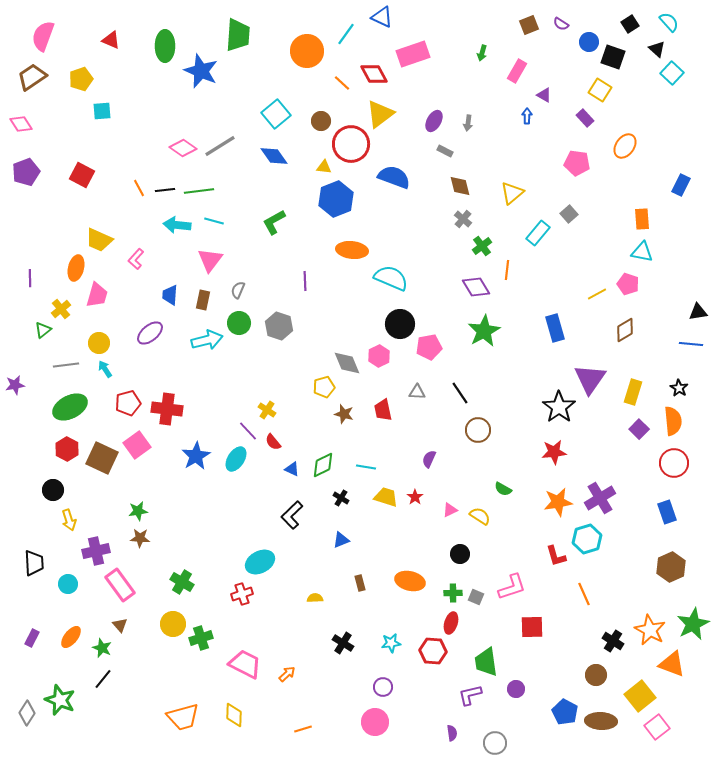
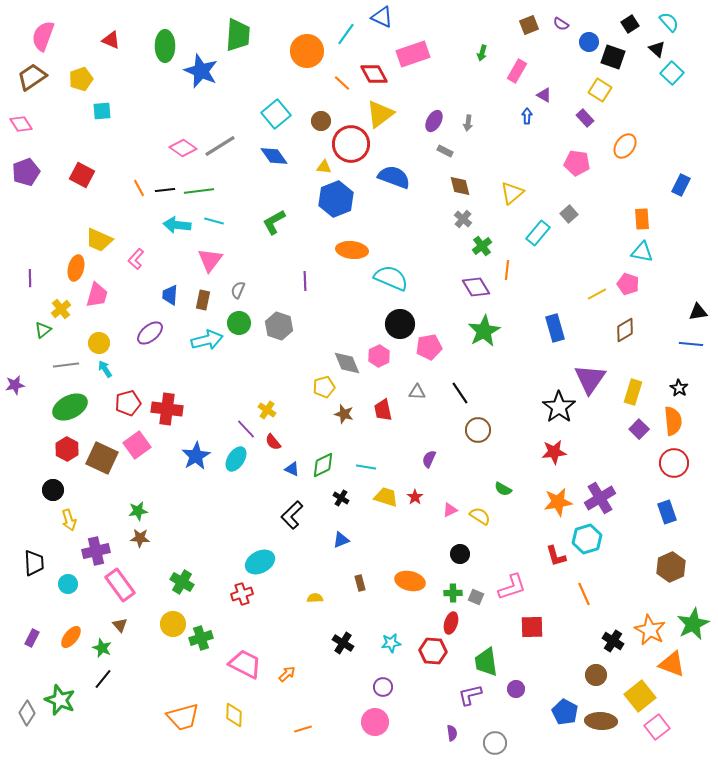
purple line at (248, 431): moved 2 px left, 2 px up
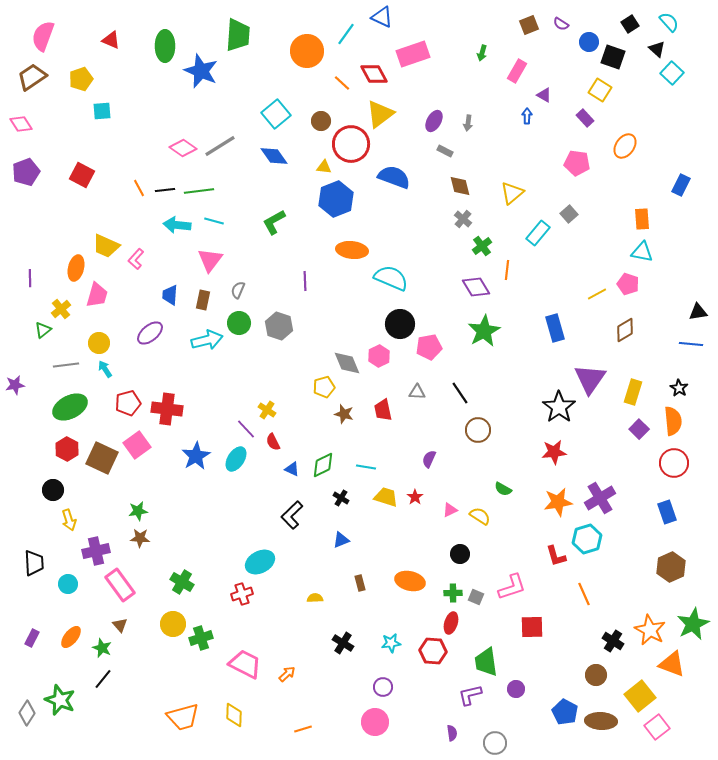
yellow trapezoid at (99, 240): moved 7 px right, 6 px down
red semicircle at (273, 442): rotated 12 degrees clockwise
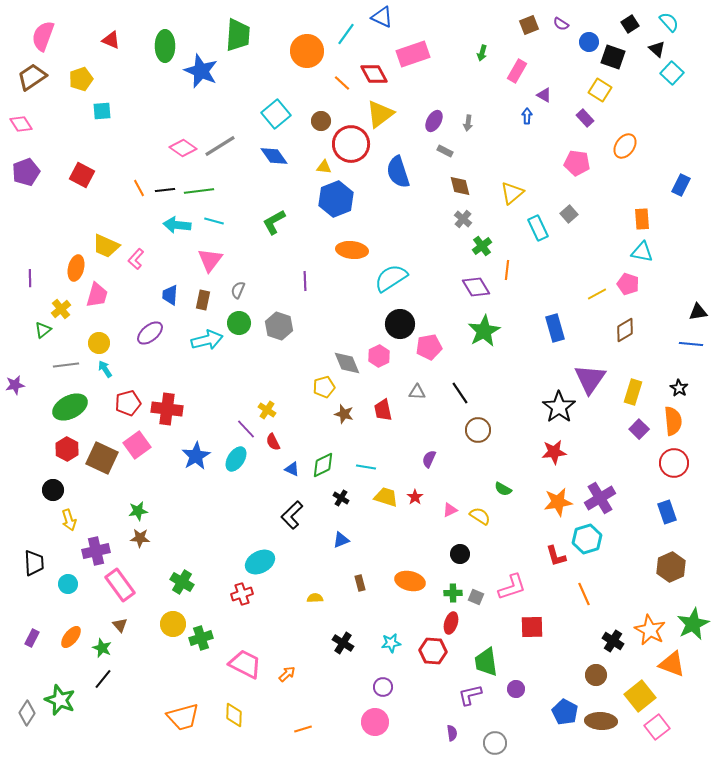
blue semicircle at (394, 177): moved 4 px right, 5 px up; rotated 128 degrees counterclockwise
cyan rectangle at (538, 233): moved 5 px up; rotated 65 degrees counterclockwise
cyan semicircle at (391, 278): rotated 56 degrees counterclockwise
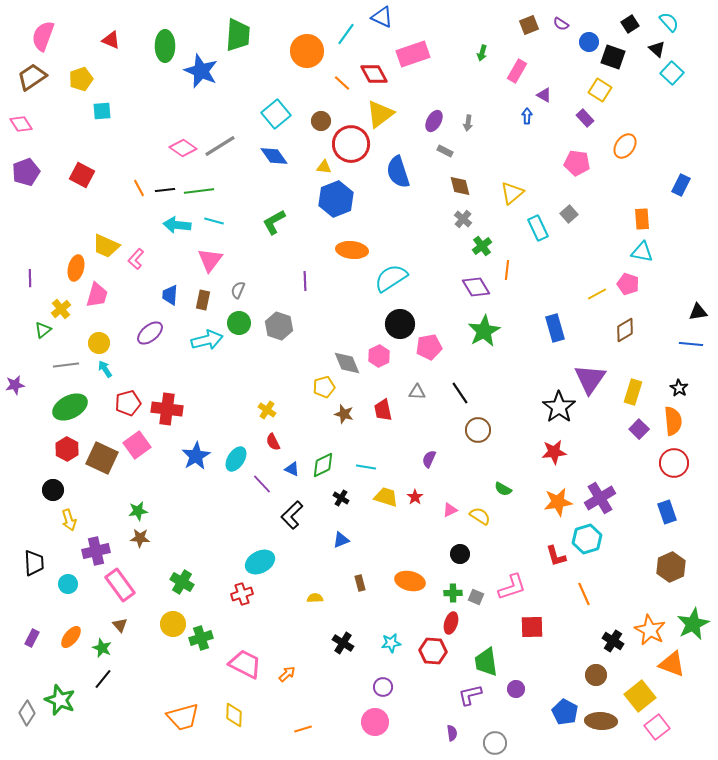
purple line at (246, 429): moved 16 px right, 55 px down
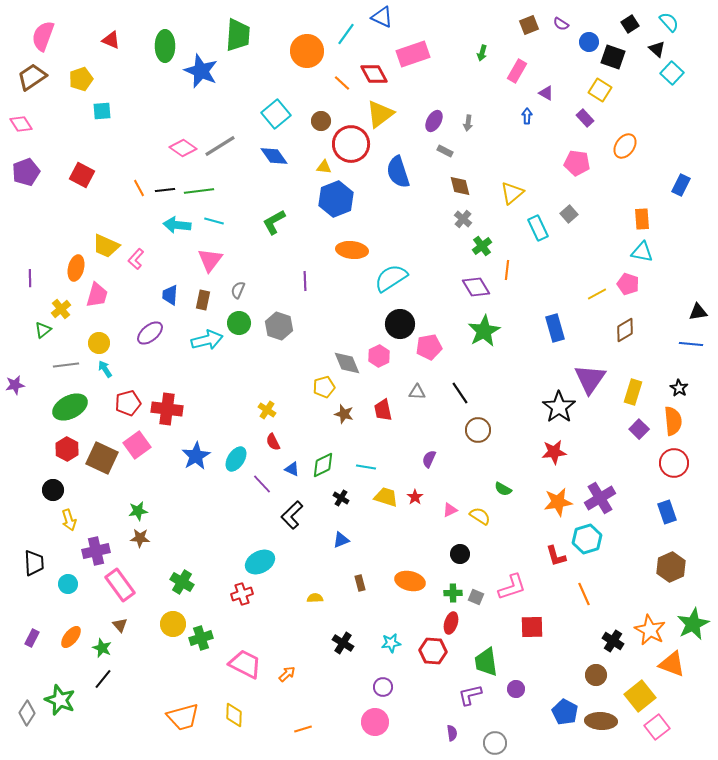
purple triangle at (544, 95): moved 2 px right, 2 px up
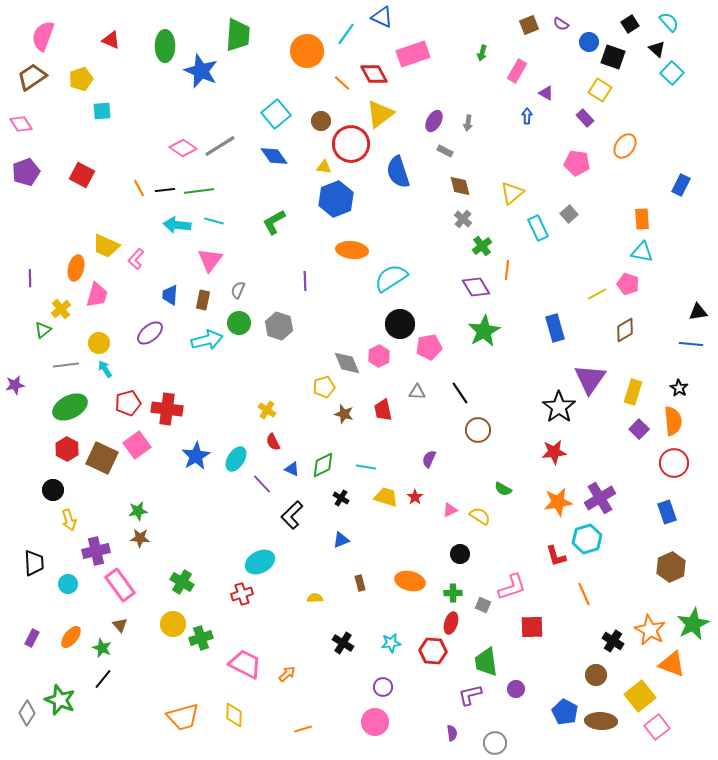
gray square at (476, 597): moved 7 px right, 8 px down
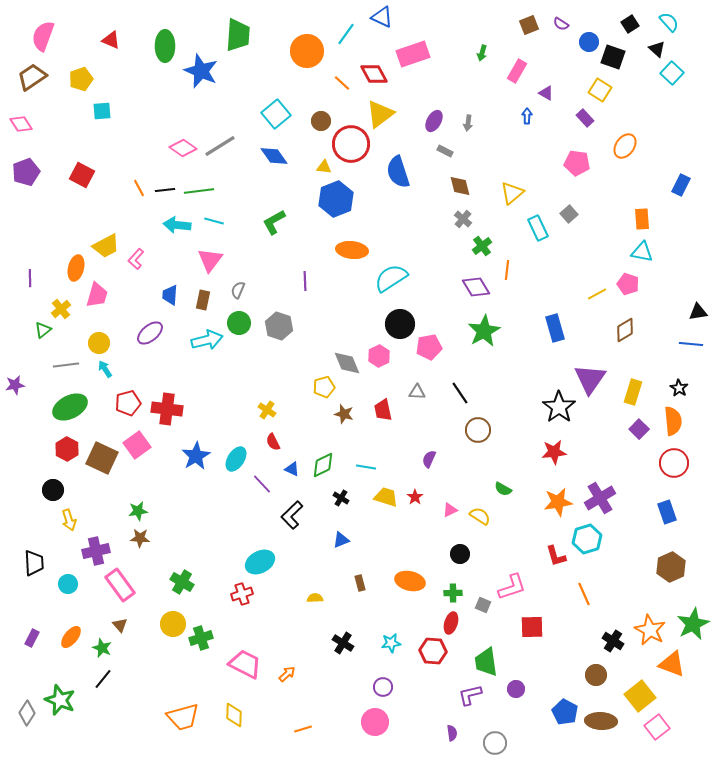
yellow trapezoid at (106, 246): rotated 52 degrees counterclockwise
